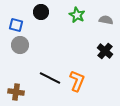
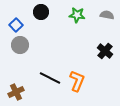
green star: rotated 21 degrees counterclockwise
gray semicircle: moved 1 px right, 5 px up
blue square: rotated 32 degrees clockwise
brown cross: rotated 35 degrees counterclockwise
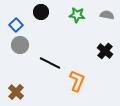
black line: moved 15 px up
brown cross: rotated 21 degrees counterclockwise
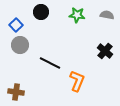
brown cross: rotated 35 degrees counterclockwise
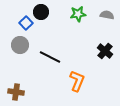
green star: moved 1 px right, 1 px up; rotated 14 degrees counterclockwise
blue square: moved 10 px right, 2 px up
black line: moved 6 px up
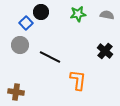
orange L-shape: moved 1 px right, 1 px up; rotated 15 degrees counterclockwise
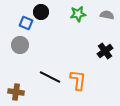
blue square: rotated 24 degrees counterclockwise
black cross: rotated 14 degrees clockwise
black line: moved 20 px down
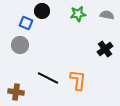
black circle: moved 1 px right, 1 px up
black cross: moved 2 px up
black line: moved 2 px left, 1 px down
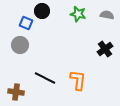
green star: rotated 21 degrees clockwise
black line: moved 3 px left
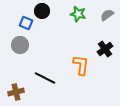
gray semicircle: rotated 48 degrees counterclockwise
orange L-shape: moved 3 px right, 15 px up
brown cross: rotated 21 degrees counterclockwise
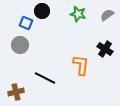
black cross: rotated 21 degrees counterclockwise
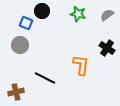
black cross: moved 2 px right, 1 px up
